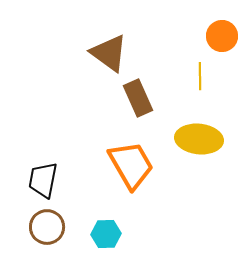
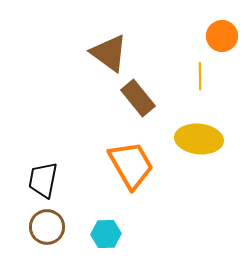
brown rectangle: rotated 15 degrees counterclockwise
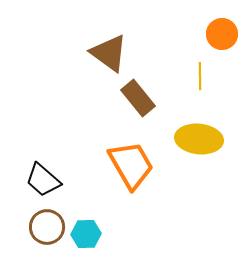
orange circle: moved 2 px up
black trapezoid: rotated 60 degrees counterclockwise
cyan hexagon: moved 20 px left
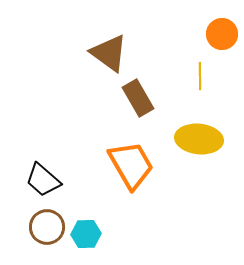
brown rectangle: rotated 9 degrees clockwise
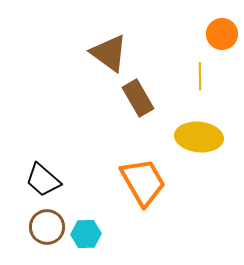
yellow ellipse: moved 2 px up
orange trapezoid: moved 12 px right, 17 px down
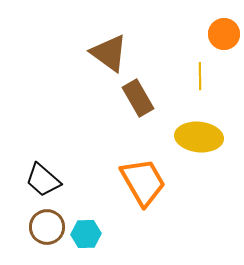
orange circle: moved 2 px right
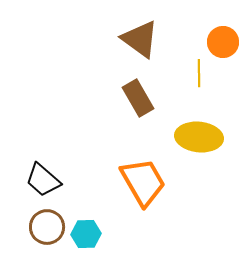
orange circle: moved 1 px left, 8 px down
brown triangle: moved 31 px right, 14 px up
yellow line: moved 1 px left, 3 px up
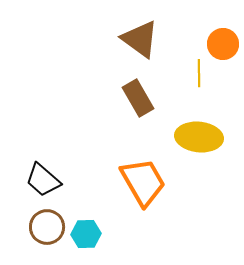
orange circle: moved 2 px down
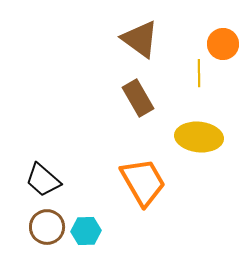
cyan hexagon: moved 3 px up
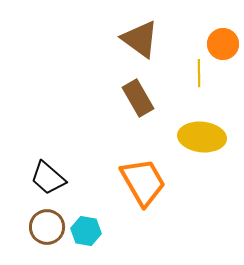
yellow ellipse: moved 3 px right
black trapezoid: moved 5 px right, 2 px up
cyan hexagon: rotated 12 degrees clockwise
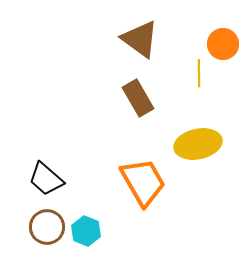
yellow ellipse: moved 4 px left, 7 px down; rotated 18 degrees counterclockwise
black trapezoid: moved 2 px left, 1 px down
cyan hexagon: rotated 12 degrees clockwise
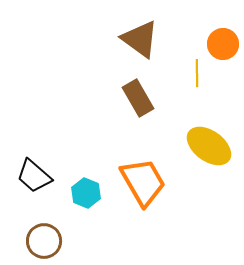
yellow line: moved 2 px left
yellow ellipse: moved 11 px right, 2 px down; rotated 48 degrees clockwise
black trapezoid: moved 12 px left, 3 px up
brown circle: moved 3 px left, 14 px down
cyan hexagon: moved 38 px up
